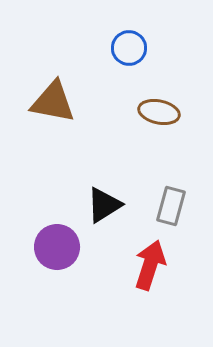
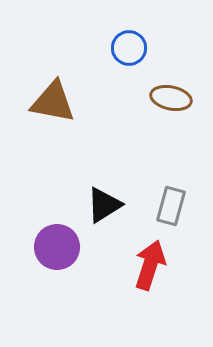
brown ellipse: moved 12 px right, 14 px up
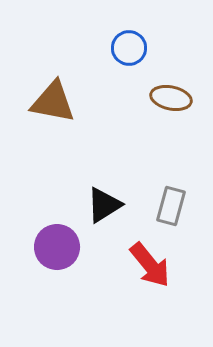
red arrow: rotated 123 degrees clockwise
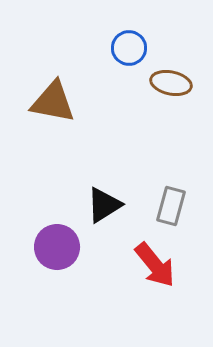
brown ellipse: moved 15 px up
red arrow: moved 5 px right
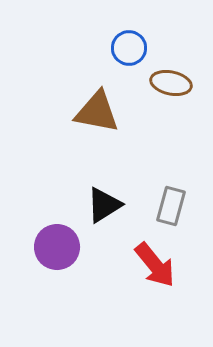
brown triangle: moved 44 px right, 10 px down
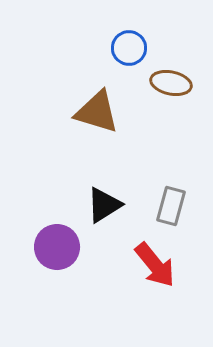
brown triangle: rotated 6 degrees clockwise
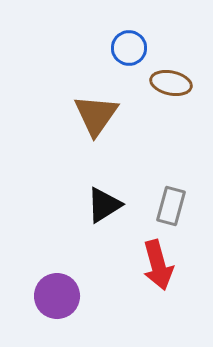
brown triangle: moved 1 px left, 3 px down; rotated 48 degrees clockwise
purple circle: moved 49 px down
red arrow: moved 3 px right; rotated 24 degrees clockwise
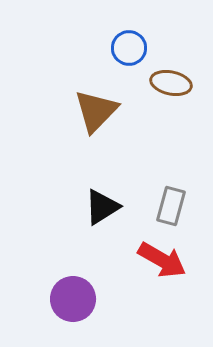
brown triangle: moved 4 px up; rotated 9 degrees clockwise
black triangle: moved 2 px left, 2 px down
red arrow: moved 4 px right, 5 px up; rotated 45 degrees counterclockwise
purple circle: moved 16 px right, 3 px down
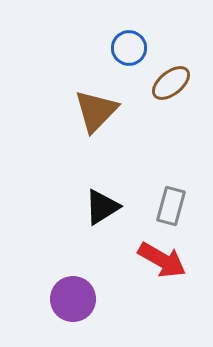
brown ellipse: rotated 51 degrees counterclockwise
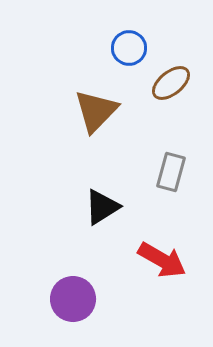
gray rectangle: moved 34 px up
